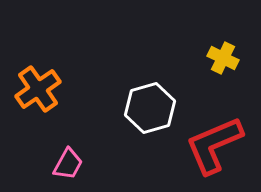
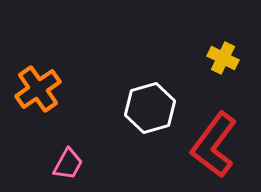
red L-shape: rotated 30 degrees counterclockwise
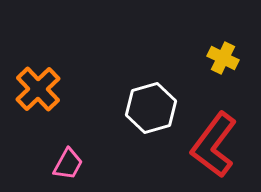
orange cross: rotated 9 degrees counterclockwise
white hexagon: moved 1 px right
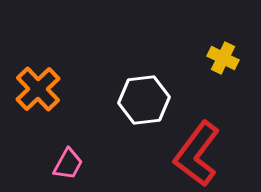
white hexagon: moved 7 px left, 8 px up; rotated 9 degrees clockwise
red L-shape: moved 17 px left, 9 px down
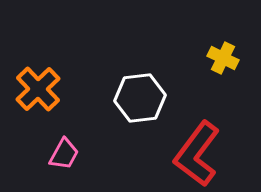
white hexagon: moved 4 px left, 2 px up
pink trapezoid: moved 4 px left, 10 px up
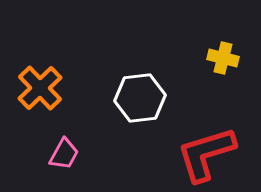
yellow cross: rotated 12 degrees counterclockwise
orange cross: moved 2 px right, 1 px up
red L-shape: moved 9 px right; rotated 36 degrees clockwise
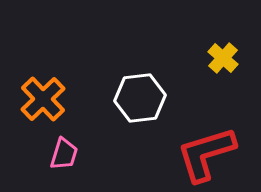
yellow cross: rotated 28 degrees clockwise
orange cross: moved 3 px right, 11 px down
pink trapezoid: rotated 12 degrees counterclockwise
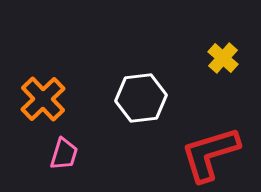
white hexagon: moved 1 px right
red L-shape: moved 4 px right
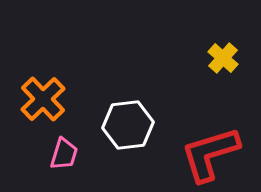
white hexagon: moved 13 px left, 27 px down
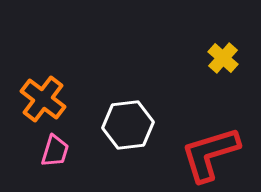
orange cross: rotated 9 degrees counterclockwise
pink trapezoid: moved 9 px left, 3 px up
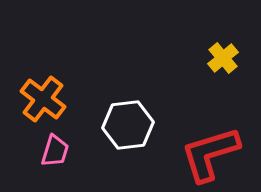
yellow cross: rotated 8 degrees clockwise
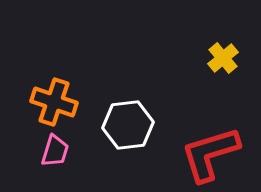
orange cross: moved 11 px right, 3 px down; rotated 18 degrees counterclockwise
